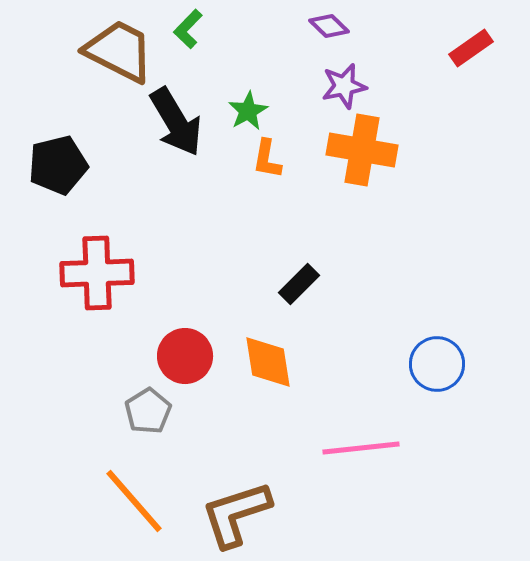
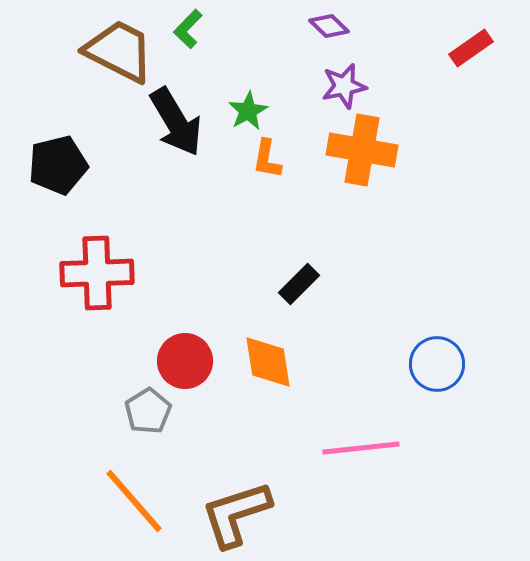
red circle: moved 5 px down
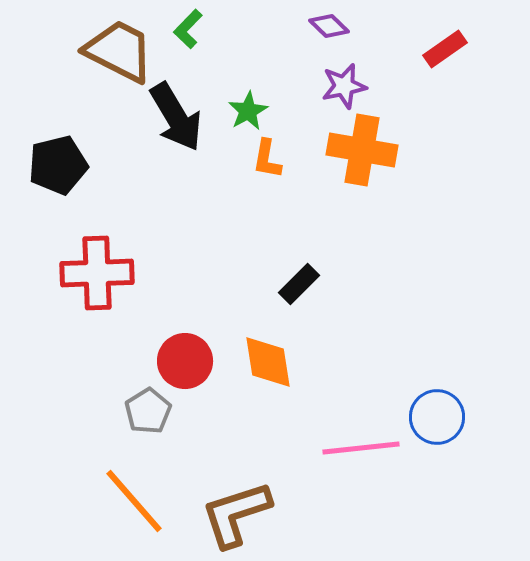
red rectangle: moved 26 px left, 1 px down
black arrow: moved 5 px up
blue circle: moved 53 px down
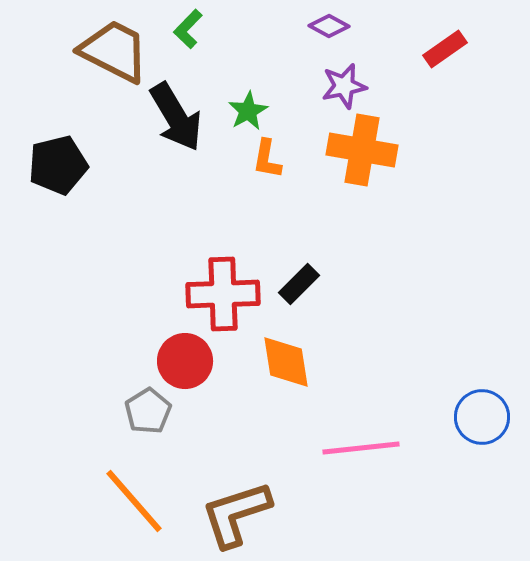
purple diamond: rotated 15 degrees counterclockwise
brown trapezoid: moved 5 px left
red cross: moved 126 px right, 21 px down
orange diamond: moved 18 px right
blue circle: moved 45 px right
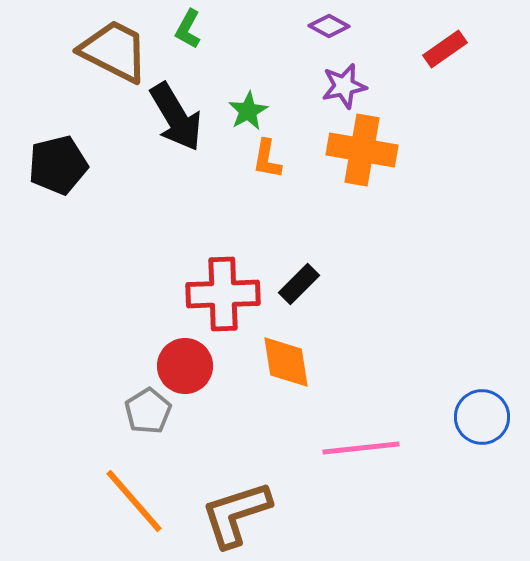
green L-shape: rotated 15 degrees counterclockwise
red circle: moved 5 px down
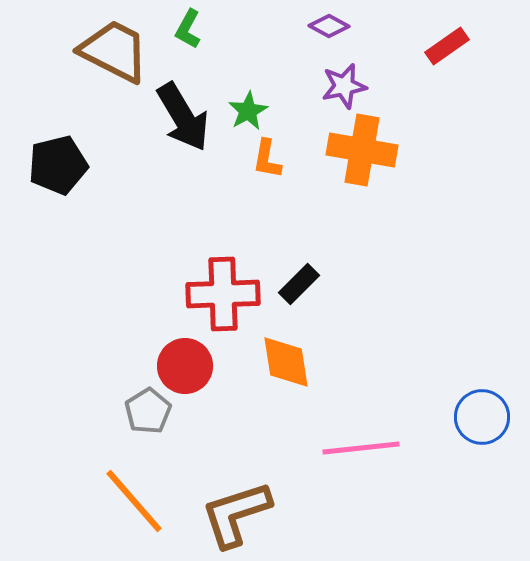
red rectangle: moved 2 px right, 3 px up
black arrow: moved 7 px right
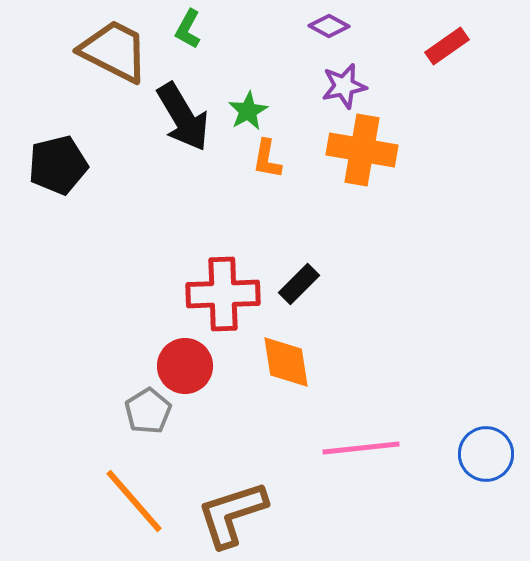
blue circle: moved 4 px right, 37 px down
brown L-shape: moved 4 px left
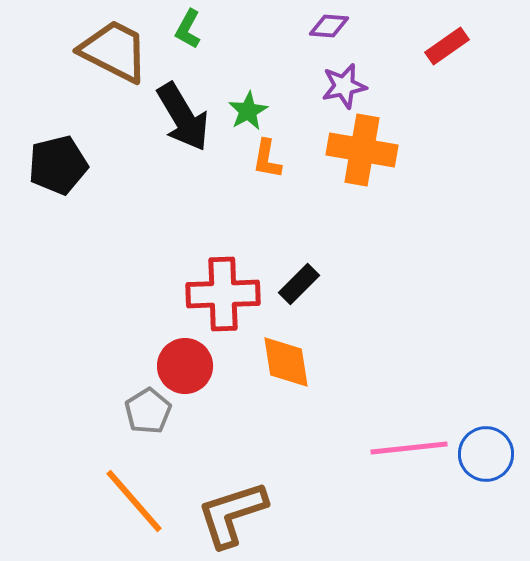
purple diamond: rotated 24 degrees counterclockwise
pink line: moved 48 px right
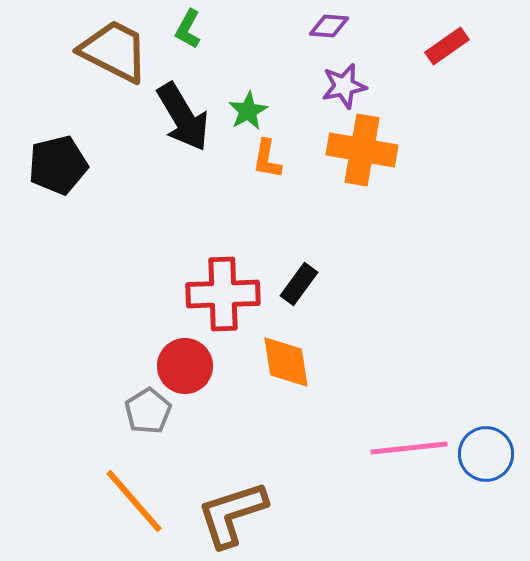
black rectangle: rotated 9 degrees counterclockwise
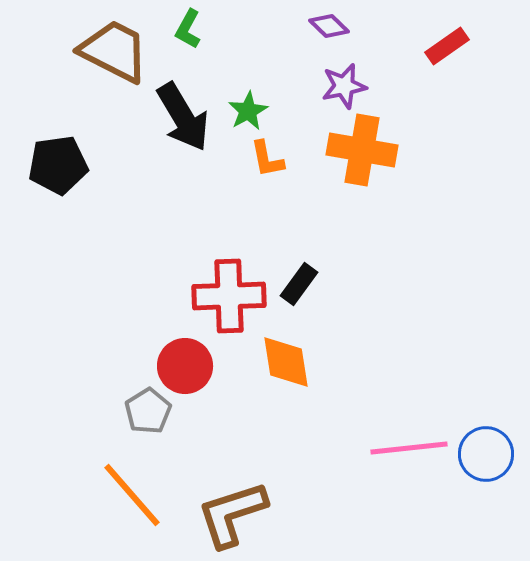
purple diamond: rotated 39 degrees clockwise
orange L-shape: rotated 21 degrees counterclockwise
black pentagon: rotated 6 degrees clockwise
red cross: moved 6 px right, 2 px down
orange line: moved 2 px left, 6 px up
